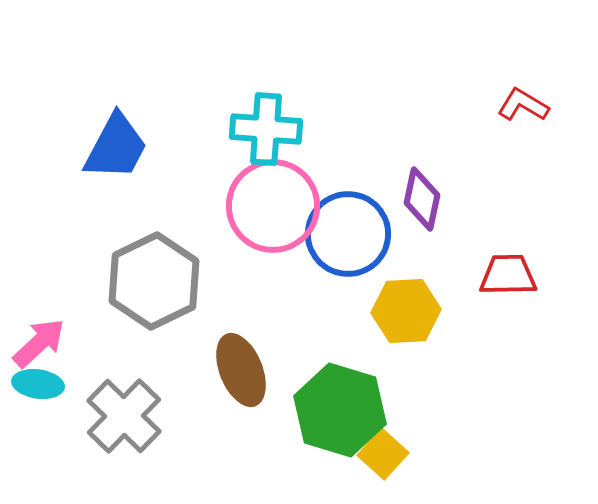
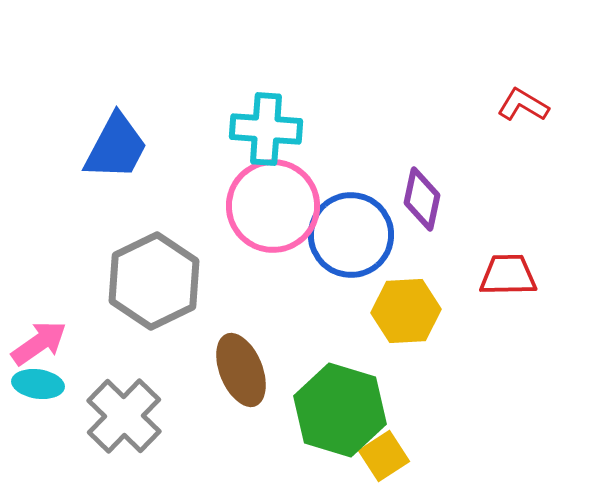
blue circle: moved 3 px right, 1 px down
pink arrow: rotated 8 degrees clockwise
yellow square: moved 1 px right, 2 px down; rotated 15 degrees clockwise
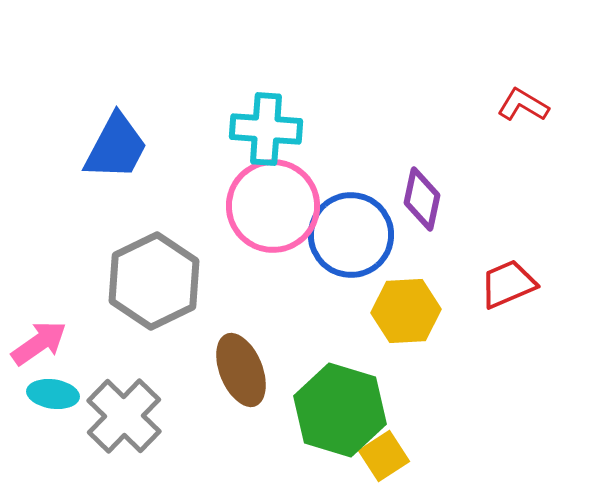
red trapezoid: moved 9 px down; rotated 22 degrees counterclockwise
cyan ellipse: moved 15 px right, 10 px down
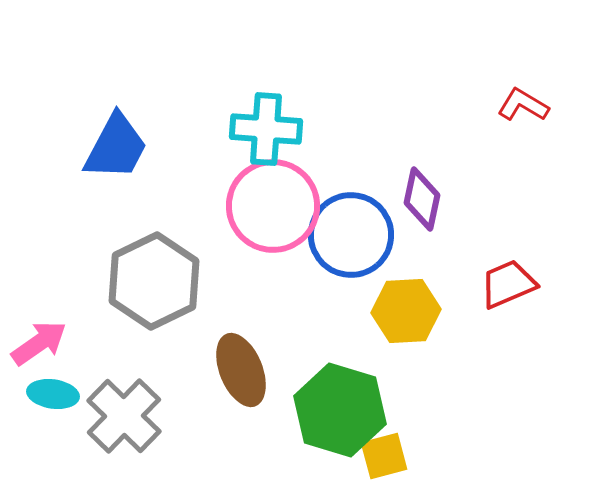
yellow square: rotated 18 degrees clockwise
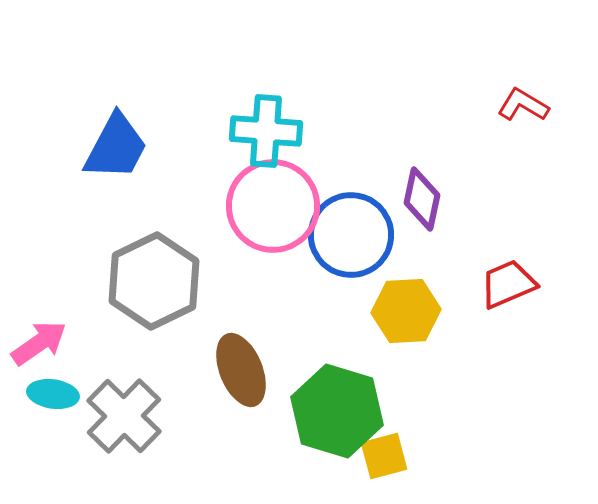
cyan cross: moved 2 px down
green hexagon: moved 3 px left, 1 px down
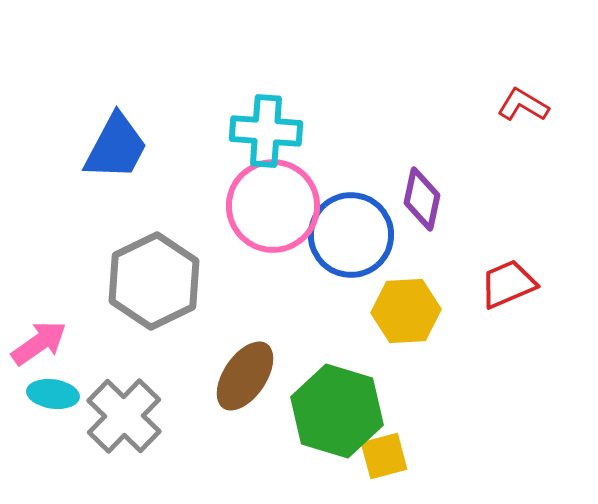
brown ellipse: moved 4 px right, 6 px down; rotated 56 degrees clockwise
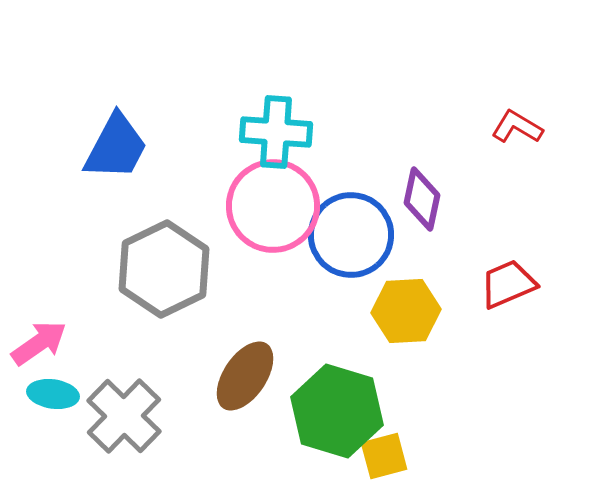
red L-shape: moved 6 px left, 22 px down
cyan cross: moved 10 px right, 1 px down
gray hexagon: moved 10 px right, 12 px up
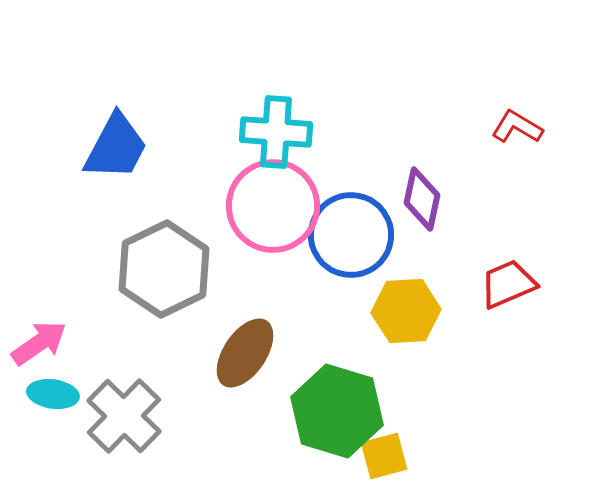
brown ellipse: moved 23 px up
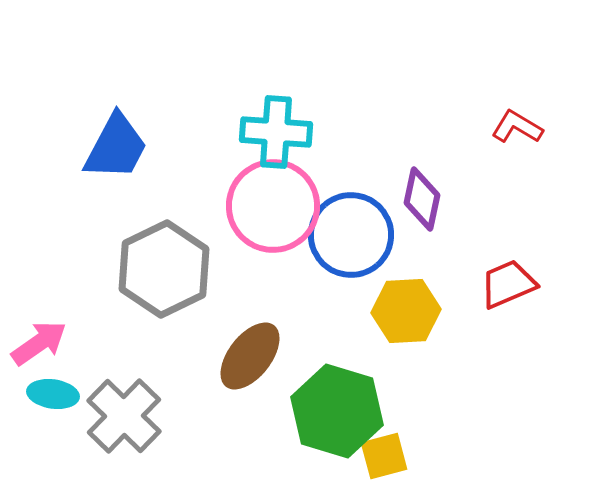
brown ellipse: moved 5 px right, 3 px down; rotated 4 degrees clockwise
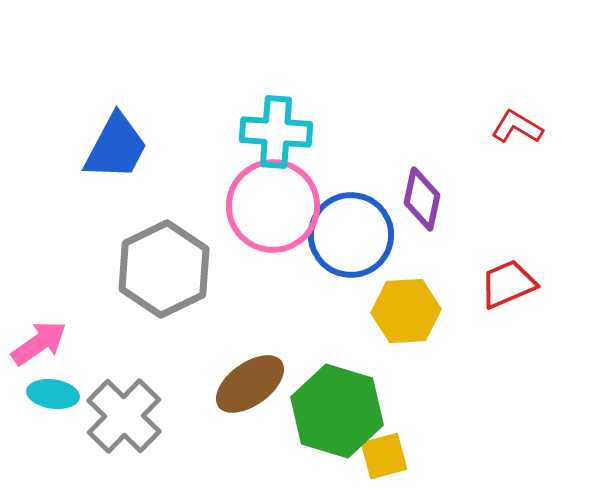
brown ellipse: moved 28 px down; rotated 16 degrees clockwise
